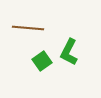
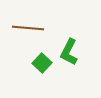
green square: moved 2 px down; rotated 12 degrees counterclockwise
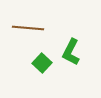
green L-shape: moved 2 px right
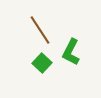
brown line: moved 12 px right, 2 px down; rotated 52 degrees clockwise
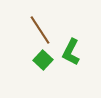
green square: moved 1 px right, 3 px up
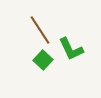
green L-shape: moved 3 px up; rotated 52 degrees counterclockwise
